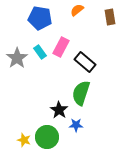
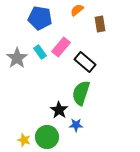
brown rectangle: moved 10 px left, 7 px down
pink rectangle: rotated 12 degrees clockwise
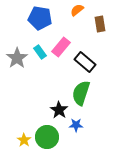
yellow star: rotated 16 degrees clockwise
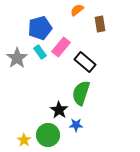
blue pentagon: moved 10 px down; rotated 25 degrees counterclockwise
green circle: moved 1 px right, 2 px up
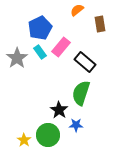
blue pentagon: rotated 10 degrees counterclockwise
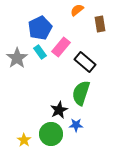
black star: rotated 12 degrees clockwise
green circle: moved 3 px right, 1 px up
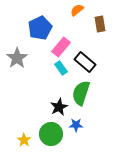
cyan rectangle: moved 21 px right, 16 px down
black star: moved 3 px up
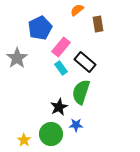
brown rectangle: moved 2 px left
green semicircle: moved 1 px up
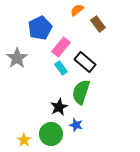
brown rectangle: rotated 28 degrees counterclockwise
blue star: rotated 16 degrees clockwise
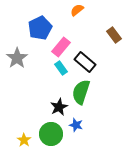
brown rectangle: moved 16 px right, 11 px down
